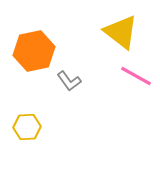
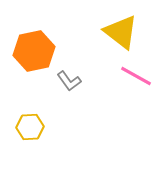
yellow hexagon: moved 3 px right
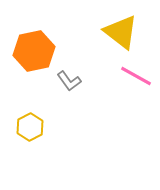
yellow hexagon: rotated 24 degrees counterclockwise
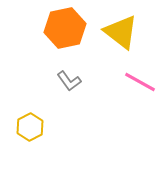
orange hexagon: moved 31 px right, 23 px up
pink line: moved 4 px right, 6 px down
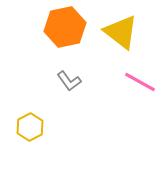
orange hexagon: moved 1 px up
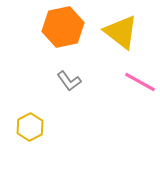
orange hexagon: moved 2 px left
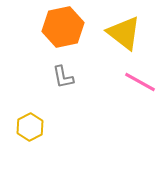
yellow triangle: moved 3 px right, 1 px down
gray L-shape: moved 6 px left, 4 px up; rotated 25 degrees clockwise
